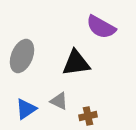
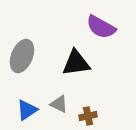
gray triangle: moved 3 px down
blue triangle: moved 1 px right, 1 px down
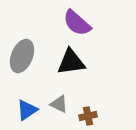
purple semicircle: moved 24 px left, 4 px up; rotated 12 degrees clockwise
black triangle: moved 5 px left, 1 px up
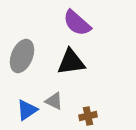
gray triangle: moved 5 px left, 3 px up
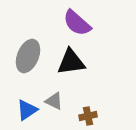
gray ellipse: moved 6 px right
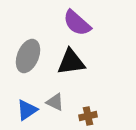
gray triangle: moved 1 px right, 1 px down
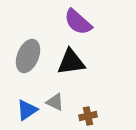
purple semicircle: moved 1 px right, 1 px up
